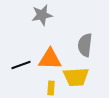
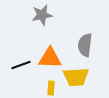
orange triangle: moved 1 px up
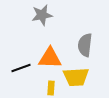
black line: moved 3 px down
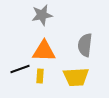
orange triangle: moved 6 px left, 7 px up
black line: moved 1 px left, 1 px down
yellow rectangle: moved 11 px left, 12 px up
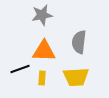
gray semicircle: moved 6 px left, 3 px up
yellow rectangle: moved 2 px right, 2 px down
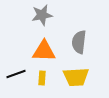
black line: moved 4 px left, 5 px down
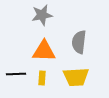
black line: rotated 18 degrees clockwise
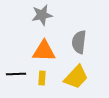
yellow trapezoid: rotated 44 degrees counterclockwise
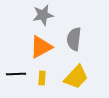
gray star: moved 1 px right
gray semicircle: moved 5 px left, 3 px up
orange triangle: moved 3 px left, 4 px up; rotated 30 degrees counterclockwise
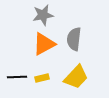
orange triangle: moved 3 px right, 3 px up
black line: moved 1 px right, 3 px down
yellow rectangle: rotated 72 degrees clockwise
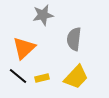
orange triangle: moved 20 px left, 4 px down; rotated 15 degrees counterclockwise
black line: moved 1 px right, 1 px up; rotated 42 degrees clockwise
